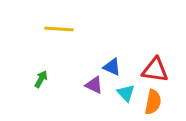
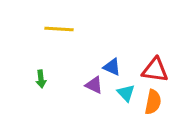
green arrow: rotated 144 degrees clockwise
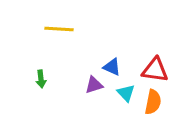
purple triangle: rotated 42 degrees counterclockwise
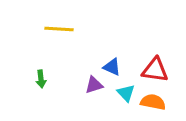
orange semicircle: rotated 90 degrees counterclockwise
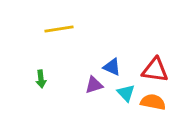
yellow line: rotated 12 degrees counterclockwise
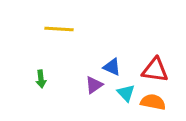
yellow line: rotated 12 degrees clockwise
purple triangle: rotated 18 degrees counterclockwise
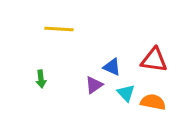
red triangle: moved 1 px left, 10 px up
